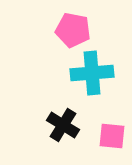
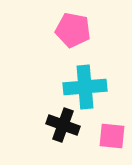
cyan cross: moved 7 px left, 14 px down
black cross: rotated 12 degrees counterclockwise
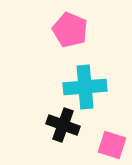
pink pentagon: moved 3 px left; rotated 12 degrees clockwise
pink square: moved 9 px down; rotated 12 degrees clockwise
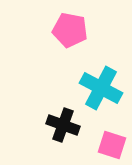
pink pentagon: rotated 12 degrees counterclockwise
cyan cross: moved 16 px right, 1 px down; rotated 33 degrees clockwise
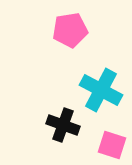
pink pentagon: rotated 20 degrees counterclockwise
cyan cross: moved 2 px down
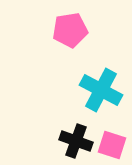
black cross: moved 13 px right, 16 px down
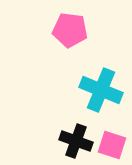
pink pentagon: rotated 16 degrees clockwise
cyan cross: rotated 6 degrees counterclockwise
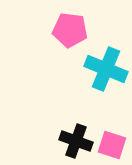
cyan cross: moved 5 px right, 21 px up
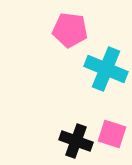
pink square: moved 11 px up
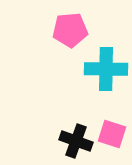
pink pentagon: rotated 12 degrees counterclockwise
cyan cross: rotated 21 degrees counterclockwise
